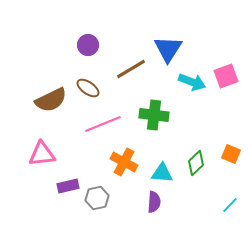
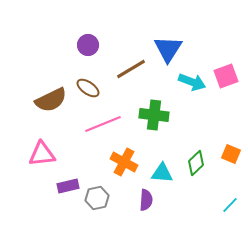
purple semicircle: moved 8 px left, 2 px up
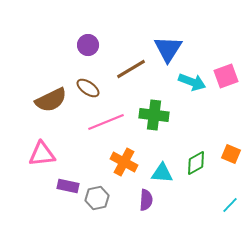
pink line: moved 3 px right, 2 px up
green diamond: rotated 15 degrees clockwise
purple rectangle: rotated 25 degrees clockwise
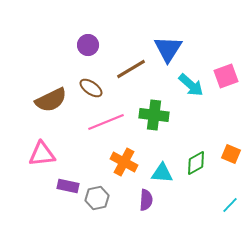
cyan arrow: moved 1 px left, 3 px down; rotated 20 degrees clockwise
brown ellipse: moved 3 px right
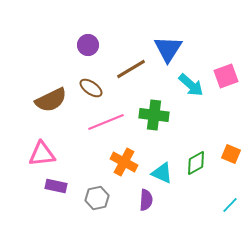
cyan triangle: rotated 20 degrees clockwise
purple rectangle: moved 12 px left
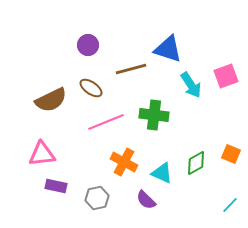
blue triangle: rotated 44 degrees counterclockwise
brown line: rotated 16 degrees clockwise
cyan arrow: rotated 16 degrees clockwise
purple semicircle: rotated 130 degrees clockwise
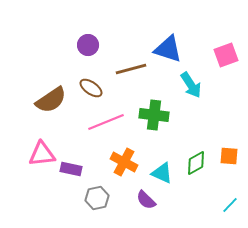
pink square: moved 21 px up
brown semicircle: rotated 8 degrees counterclockwise
orange square: moved 2 px left, 2 px down; rotated 18 degrees counterclockwise
purple rectangle: moved 15 px right, 17 px up
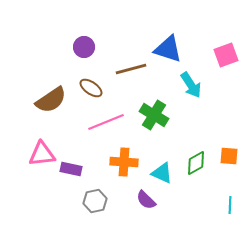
purple circle: moved 4 px left, 2 px down
green cross: rotated 24 degrees clockwise
orange cross: rotated 24 degrees counterclockwise
gray hexagon: moved 2 px left, 3 px down
cyan line: rotated 42 degrees counterclockwise
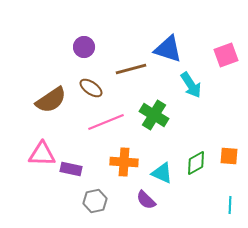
pink triangle: rotated 8 degrees clockwise
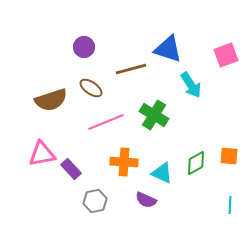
brown semicircle: rotated 16 degrees clockwise
pink triangle: rotated 12 degrees counterclockwise
purple rectangle: rotated 35 degrees clockwise
purple semicircle: rotated 20 degrees counterclockwise
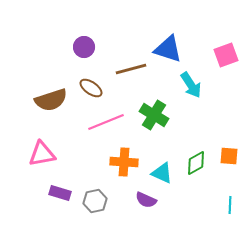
purple rectangle: moved 11 px left, 24 px down; rotated 30 degrees counterclockwise
